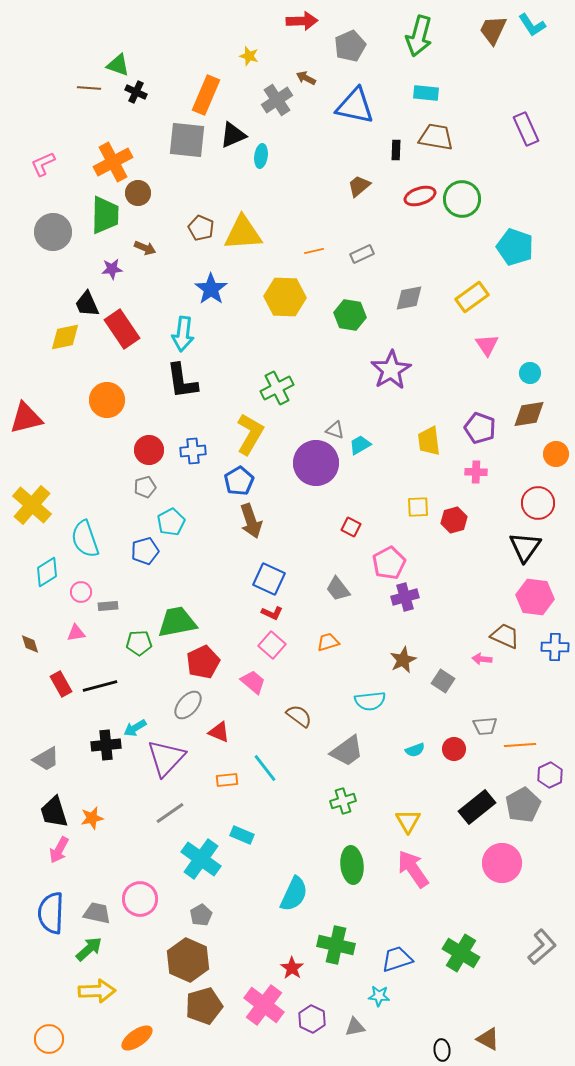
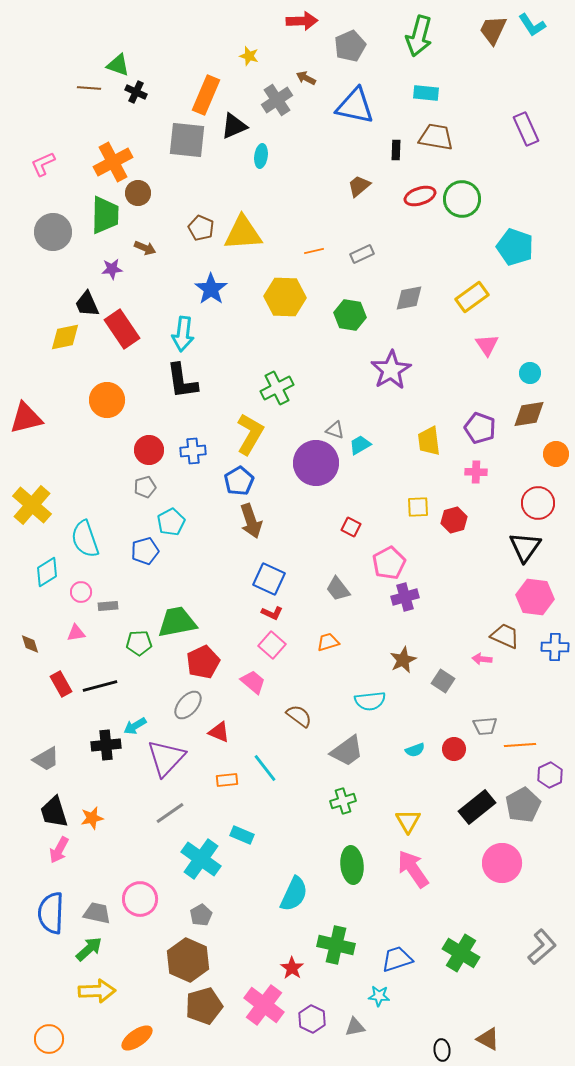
black triangle at (233, 135): moved 1 px right, 9 px up
cyan arrow at (135, 728): moved 2 px up
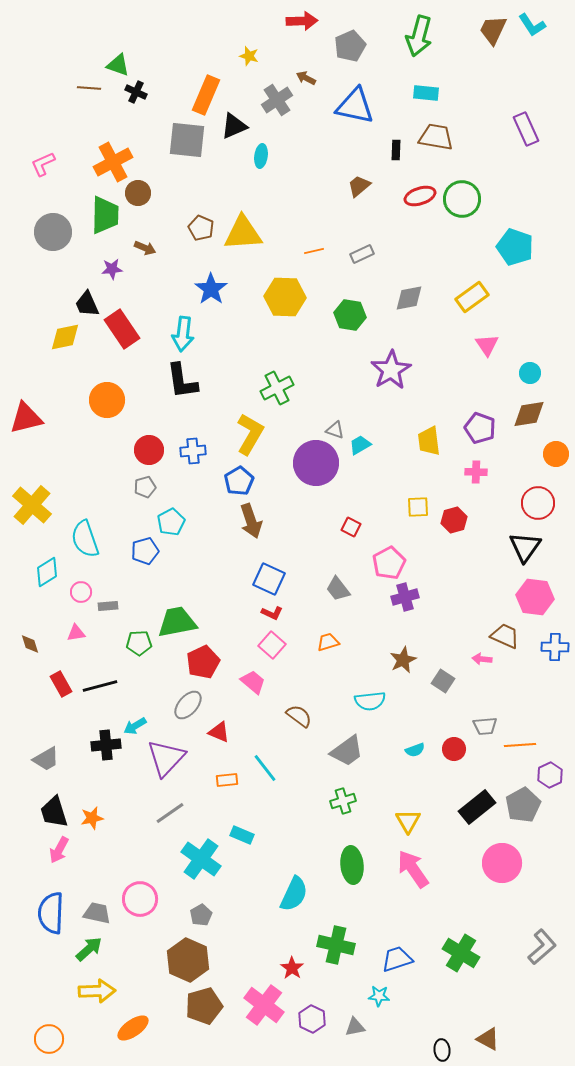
orange ellipse at (137, 1038): moved 4 px left, 10 px up
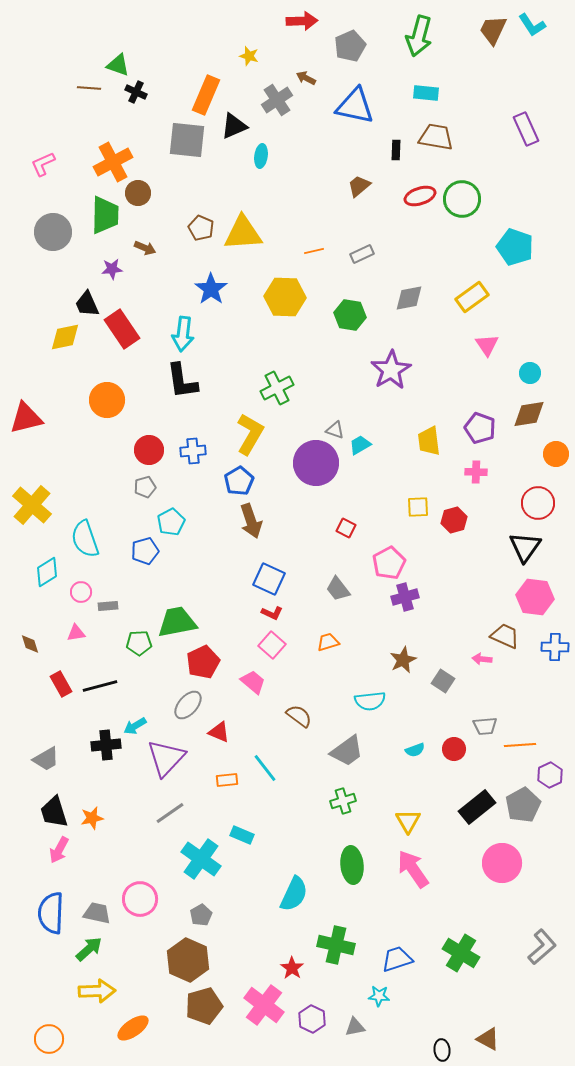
red square at (351, 527): moved 5 px left, 1 px down
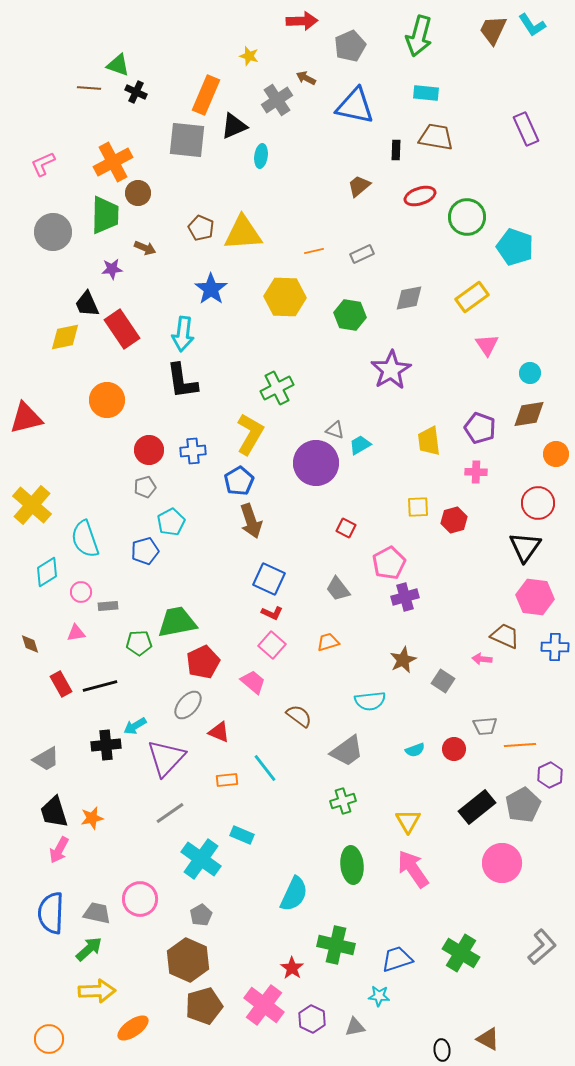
green circle at (462, 199): moved 5 px right, 18 px down
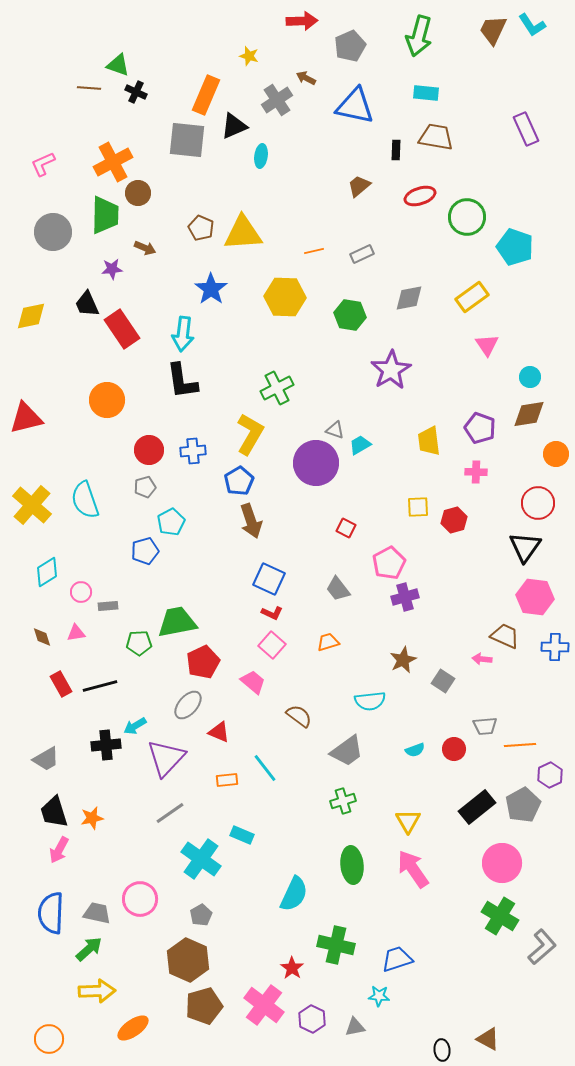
yellow diamond at (65, 337): moved 34 px left, 21 px up
cyan circle at (530, 373): moved 4 px down
cyan semicircle at (85, 539): moved 39 px up
brown diamond at (30, 644): moved 12 px right, 7 px up
green cross at (461, 953): moved 39 px right, 37 px up
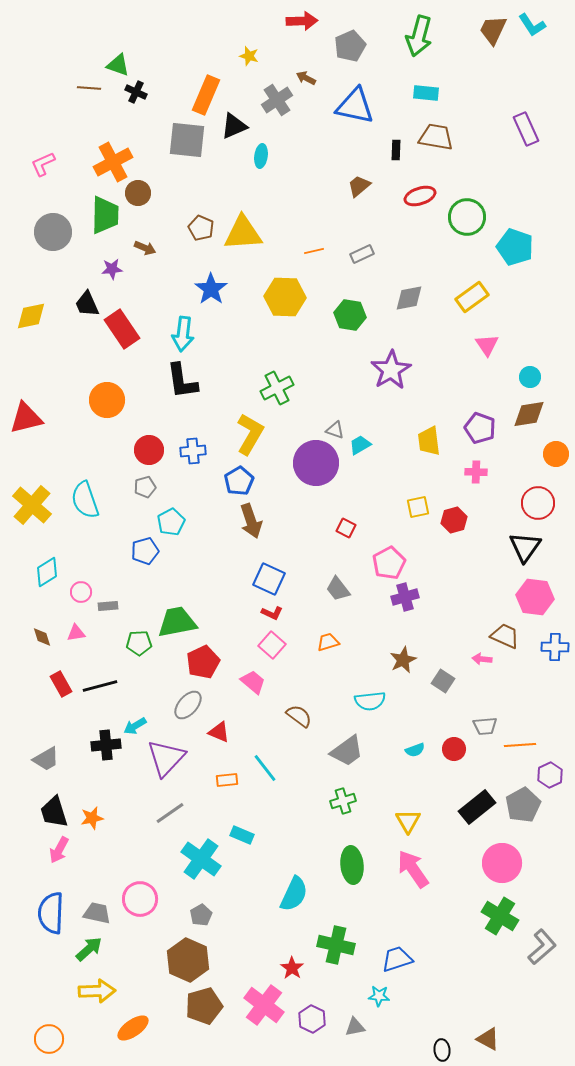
yellow square at (418, 507): rotated 10 degrees counterclockwise
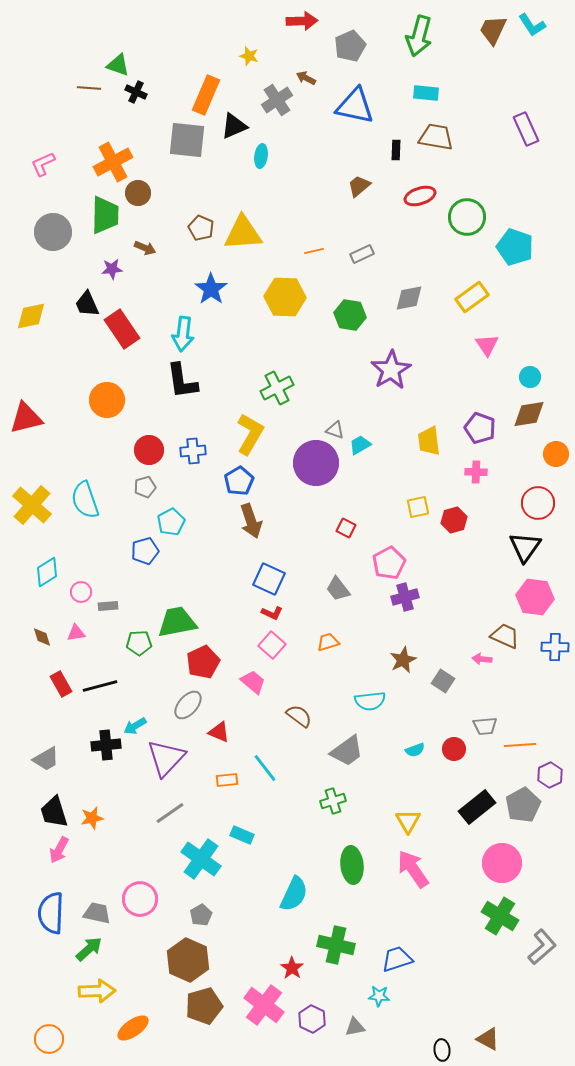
green cross at (343, 801): moved 10 px left
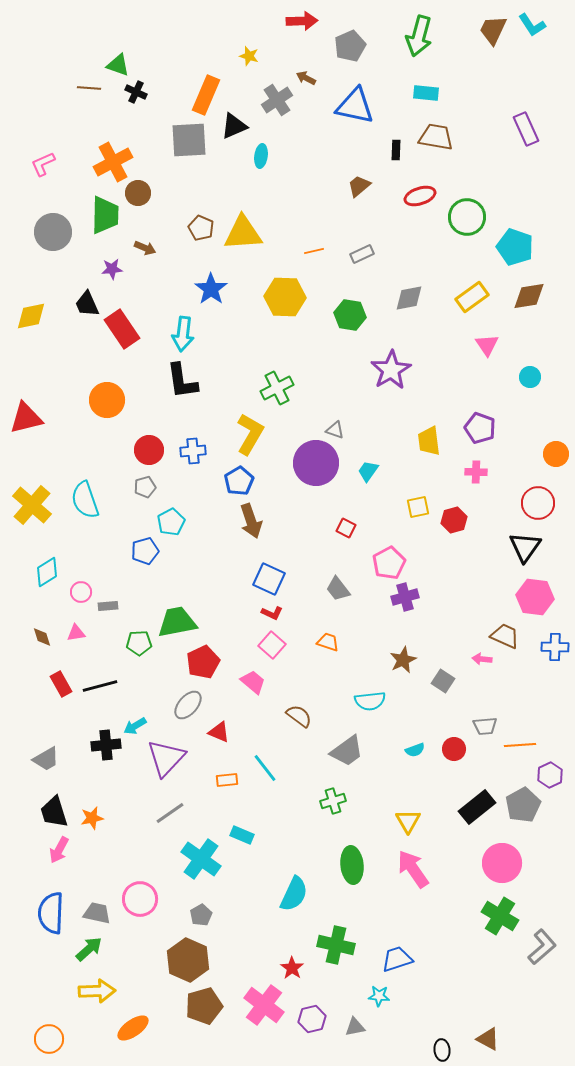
gray square at (187, 140): moved 2 px right; rotated 9 degrees counterclockwise
brown diamond at (529, 414): moved 118 px up
cyan trapezoid at (360, 445): moved 8 px right, 26 px down; rotated 25 degrees counterclockwise
orange trapezoid at (328, 642): rotated 35 degrees clockwise
purple hexagon at (312, 1019): rotated 20 degrees clockwise
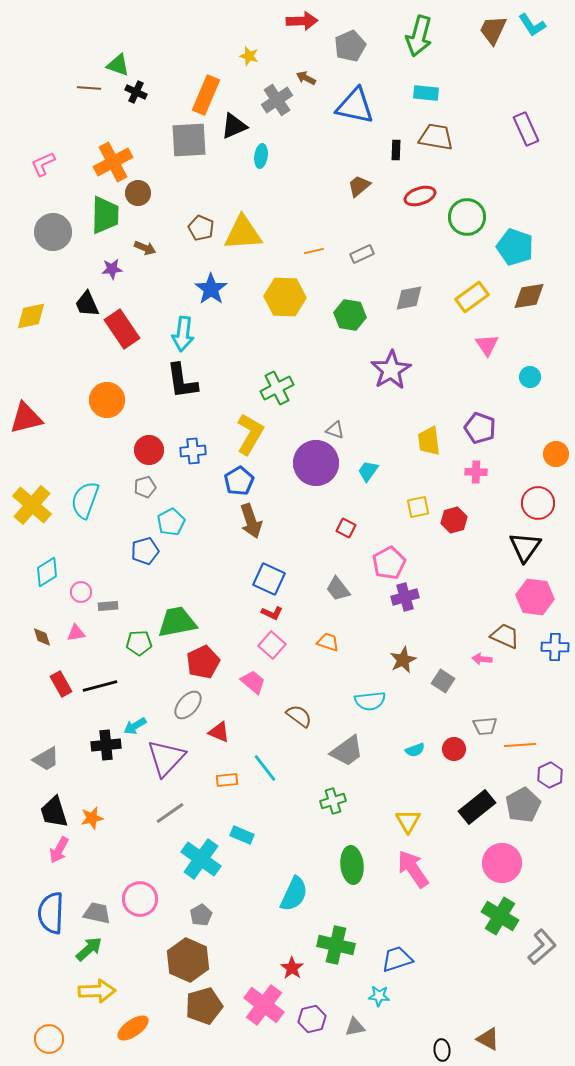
cyan semicircle at (85, 500): rotated 39 degrees clockwise
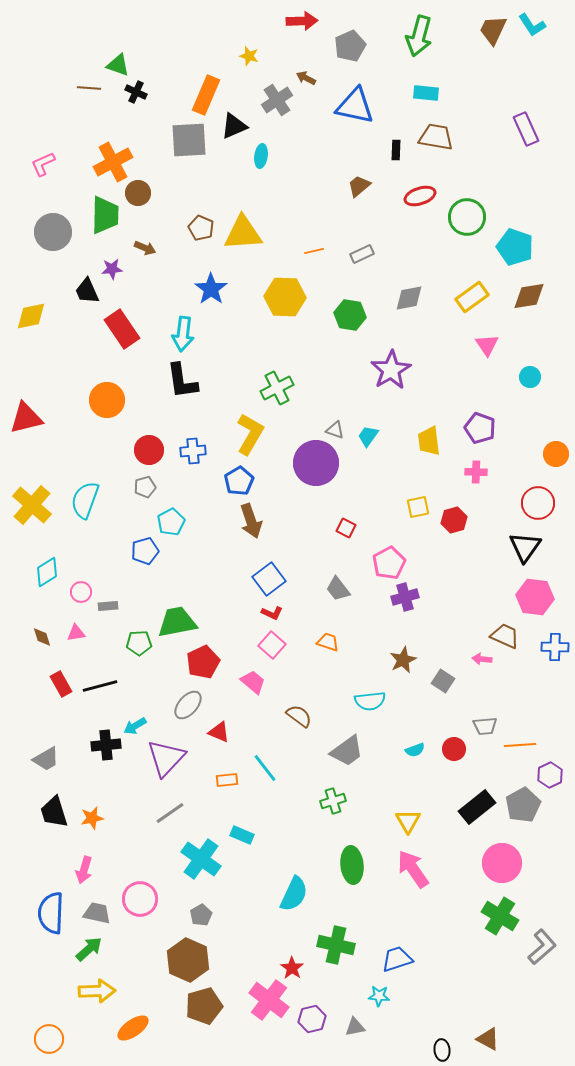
black trapezoid at (87, 304): moved 13 px up
cyan trapezoid at (368, 471): moved 35 px up
blue square at (269, 579): rotated 28 degrees clockwise
pink arrow at (59, 850): moved 25 px right, 20 px down; rotated 12 degrees counterclockwise
pink cross at (264, 1005): moved 5 px right, 5 px up
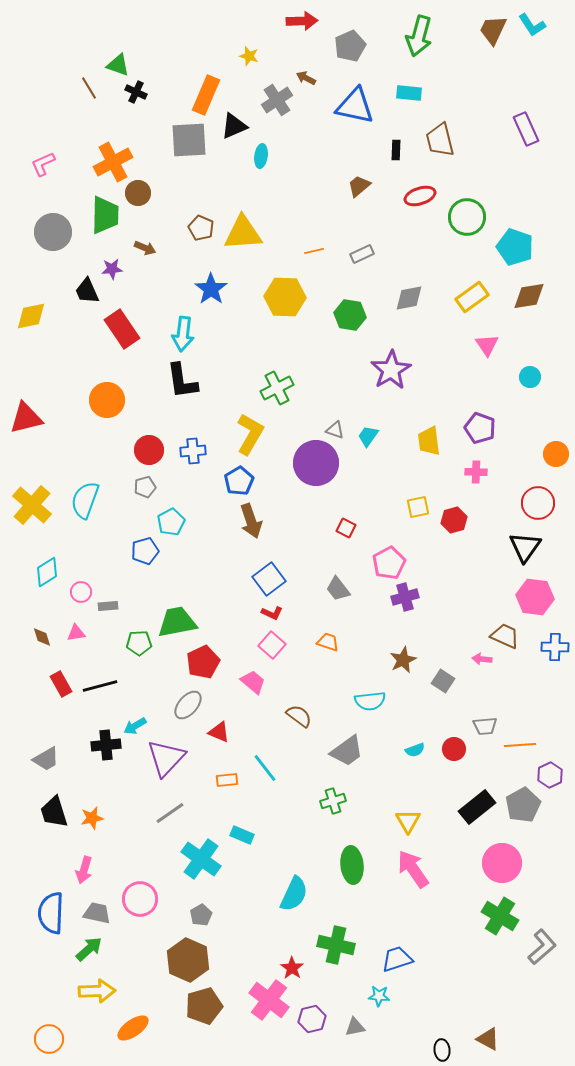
brown line at (89, 88): rotated 55 degrees clockwise
cyan rectangle at (426, 93): moved 17 px left
brown trapezoid at (436, 137): moved 4 px right, 3 px down; rotated 114 degrees counterclockwise
